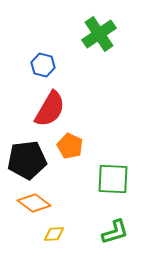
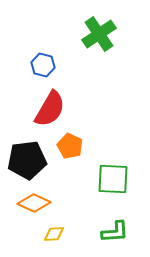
orange diamond: rotated 12 degrees counterclockwise
green L-shape: rotated 12 degrees clockwise
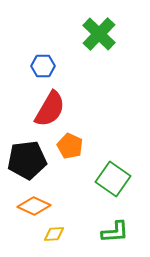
green cross: rotated 12 degrees counterclockwise
blue hexagon: moved 1 px down; rotated 15 degrees counterclockwise
green square: rotated 32 degrees clockwise
orange diamond: moved 3 px down
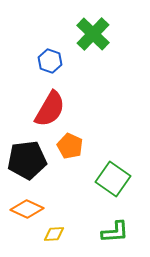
green cross: moved 6 px left
blue hexagon: moved 7 px right, 5 px up; rotated 20 degrees clockwise
orange diamond: moved 7 px left, 3 px down
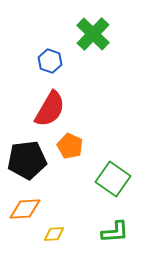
orange diamond: moved 2 px left; rotated 28 degrees counterclockwise
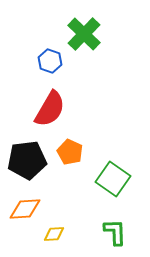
green cross: moved 9 px left
orange pentagon: moved 6 px down
green L-shape: rotated 88 degrees counterclockwise
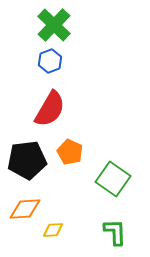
green cross: moved 30 px left, 9 px up
blue hexagon: rotated 20 degrees clockwise
yellow diamond: moved 1 px left, 4 px up
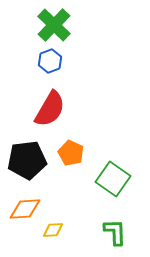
orange pentagon: moved 1 px right, 1 px down
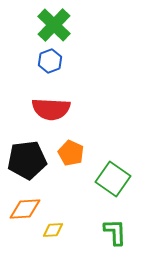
red semicircle: moved 1 px right; rotated 63 degrees clockwise
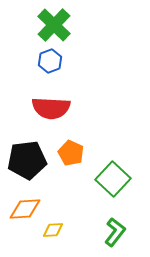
red semicircle: moved 1 px up
green square: rotated 8 degrees clockwise
green L-shape: rotated 40 degrees clockwise
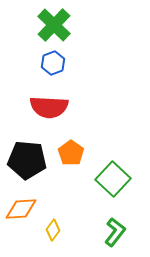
blue hexagon: moved 3 px right, 2 px down
red semicircle: moved 2 px left, 1 px up
orange pentagon: rotated 10 degrees clockwise
black pentagon: rotated 12 degrees clockwise
orange diamond: moved 4 px left
yellow diamond: rotated 50 degrees counterclockwise
